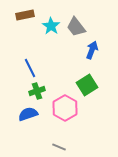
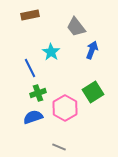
brown rectangle: moved 5 px right
cyan star: moved 26 px down
green square: moved 6 px right, 7 px down
green cross: moved 1 px right, 2 px down
blue semicircle: moved 5 px right, 3 px down
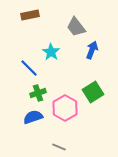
blue line: moved 1 px left; rotated 18 degrees counterclockwise
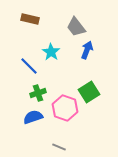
brown rectangle: moved 4 px down; rotated 24 degrees clockwise
blue arrow: moved 5 px left
blue line: moved 2 px up
green square: moved 4 px left
pink hexagon: rotated 10 degrees counterclockwise
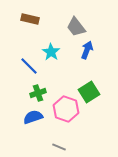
pink hexagon: moved 1 px right, 1 px down
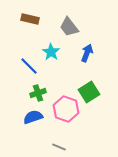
gray trapezoid: moved 7 px left
blue arrow: moved 3 px down
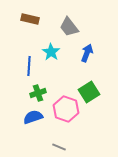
blue line: rotated 48 degrees clockwise
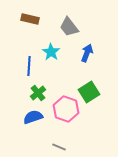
green cross: rotated 21 degrees counterclockwise
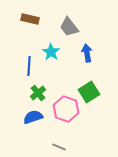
blue arrow: rotated 30 degrees counterclockwise
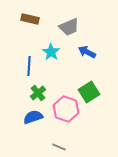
gray trapezoid: rotated 75 degrees counterclockwise
blue arrow: moved 1 px up; rotated 54 degrees counterclockwise
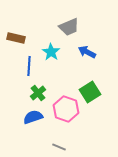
brown rectangle: moved 14 px left, 19 px down
green square: moved 1 px right
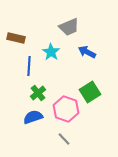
gray line: moved 5 px right, 8 px up; rotated 24 degrees clockwise
